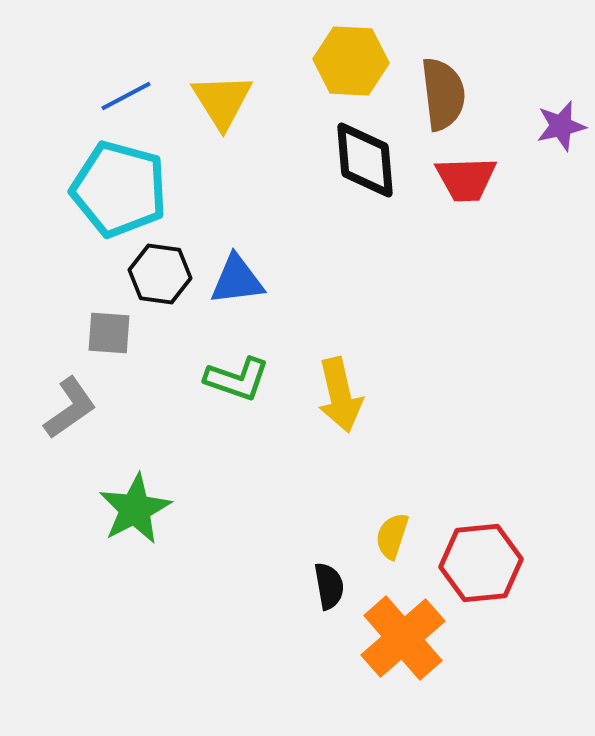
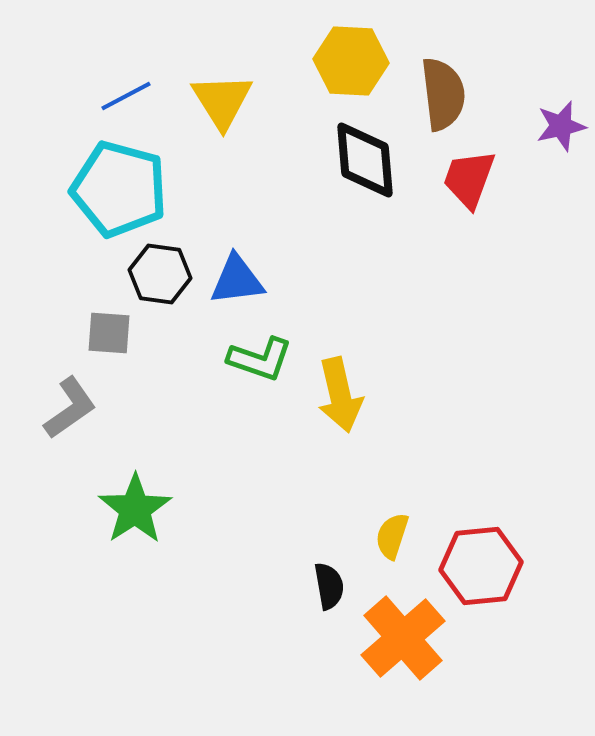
red trapezoid: moved 3 px right; rotated 112 degrees clockwise
green L-shape: moved 23 px right, 20 px up
green star: rotated 6 degrees counterclockwise
red hexagon: moved 3 px down
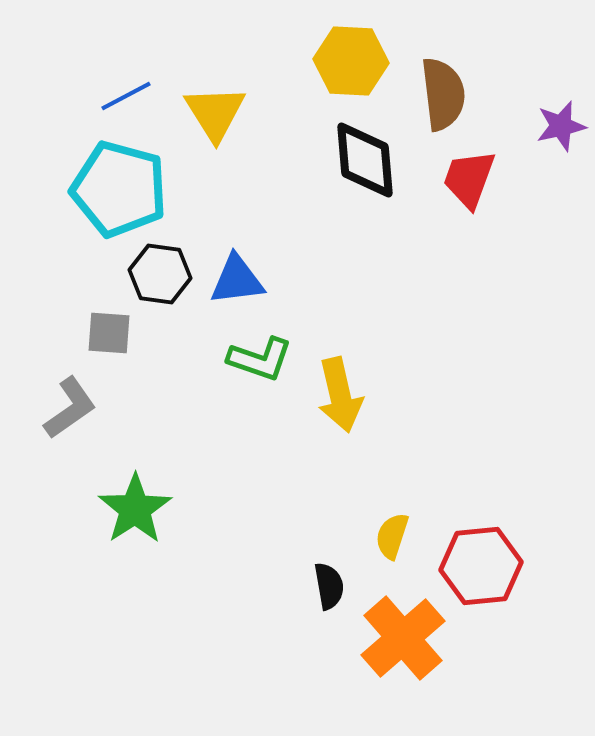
yellow triangle: moved 7 px left, 12 px down
